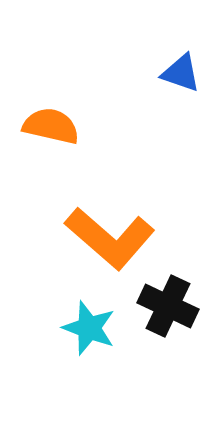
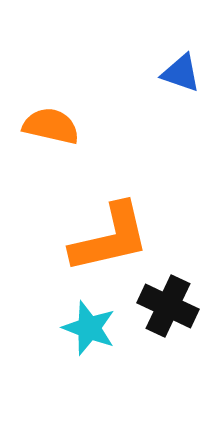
orange L-shape: rotated 54 degrees counterclockwise
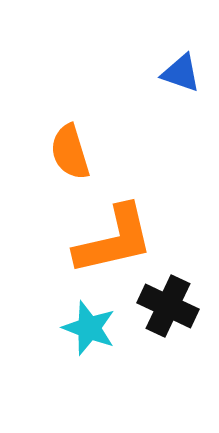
orange semicircle: moved 19 px right, 26 px down; rotated 120 degrees counterclockwise
orange L-shape: moved 4 px right, 2 px down
